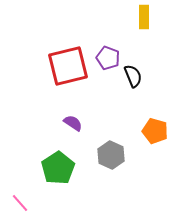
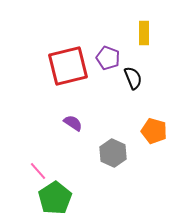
yellow rectangle: moved 16 px down
black semicircle: moved 2 px down
orange pentagon: moved 1 px left
gray hexagon: moved 2 px right, 2 px up
green pentagon: moved 3 px left, 30 px down
pink line: moved 18 px right, 32 px up
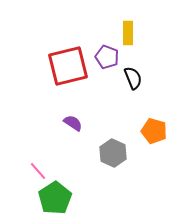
yellow rectangle: moved 16 px left
purple pentagon: moved 1 px left, 1 px up
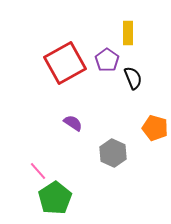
purple pentagon: moved 3 px down; rotated 15 degrees clockwise
red square: moved 3 px left, 3 px up; rotated 15 degrees counterclockwise
orange pentagon: moved 1 px right, 3 px up
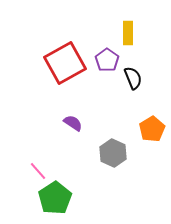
orange pentagon: moved 3 px left, 1 px down; rotated 25 degrees clockwise
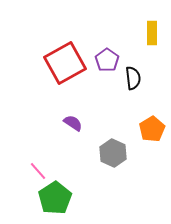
yellow rectangle: moved 24 px right
black semicircle: rotated 15 degrees clockwise
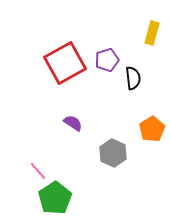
yellow rectangle: rotated 15 degrees clockwise
purple pentagon: rotated 20 degrees clockwise
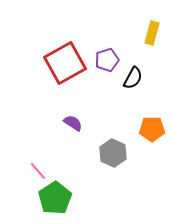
black semicircle: rotated 35 degrees clockwise
orange pentagon: rotated 30 degrees clockwise
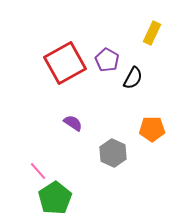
yellow rectangle: rotated 10 degrees clockwise
purple pentagon: rotated 25 degrees counterclockwise
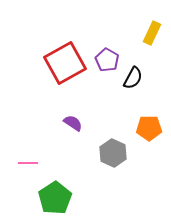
orange pentagon: moved 3 px left, 1 px up
pink line: moved 10 px left, 8 px up; rotated 48 degrees counterclockwise
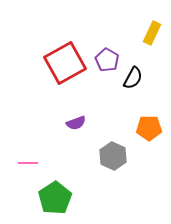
purple semicircle: moved 3 px right; rotated 126 degrees clockwise
gray hexagon: moved 3 px down
